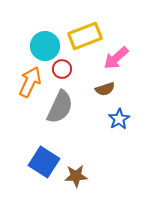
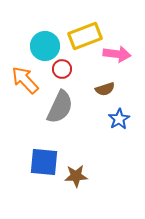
pink arrow: moved 1 px right, 4 px up; rotated 132 degrees counterclockwise
orange arrow: moved 5 px left, 2 px up; rotated 68 degrees counterclockwise
blue square: rotated 28 degrees counterclockwise
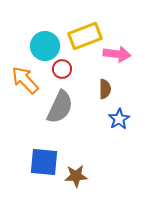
brown semicircle: rotated 72 degrees counterclockwise
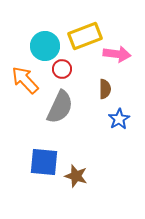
brown star: rotated 20 degrees clockwise
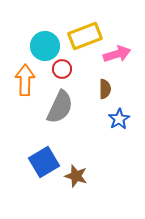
pink arrow: rotated 24 degrees counterclockwise
orange arrow: rotated 44 degrees clockwise
blue square: rotated 36 degrees counterclockwise
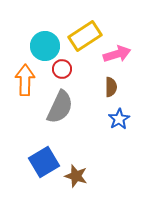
yellow rectangle: rotated 12 degrees counterclockwise
brown semicircle: moved 6 px right, 2 px up
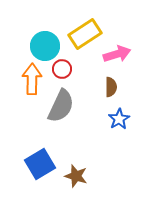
yellow rectangle: moved 2 px up
orange arrow: moved 7 px right, 1 px up
gray semicircle: moved 1 px right, 1 px up
blue square: moved 4 px left, 2 px down
